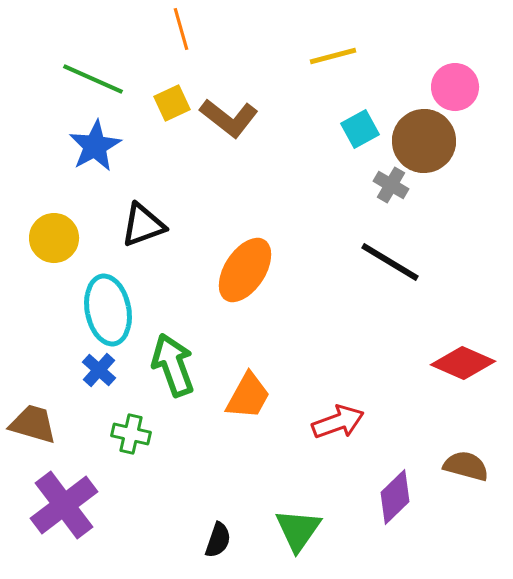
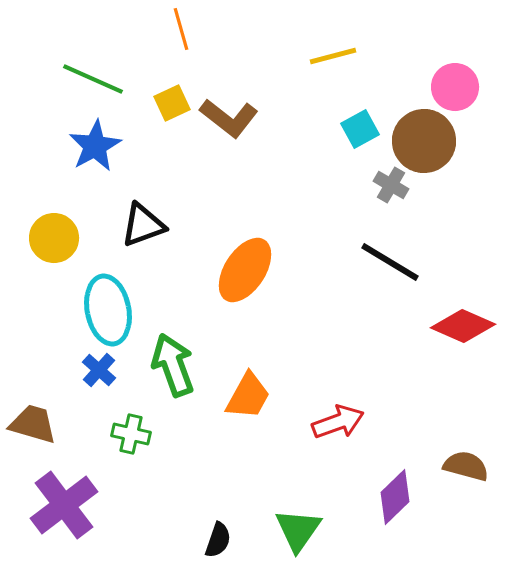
red diamond: moved 37 px up
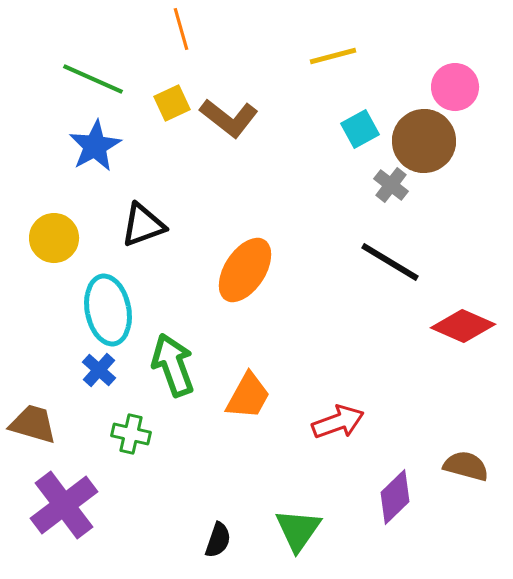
gray cross: rotated 8 degrees clockwise
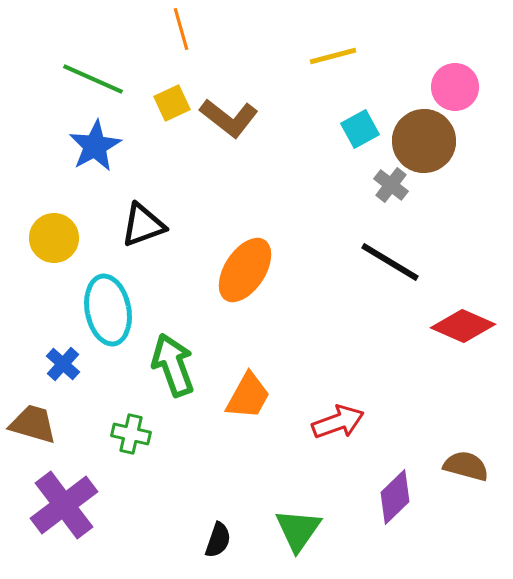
blue cross: moved 36 px left, 6 px up
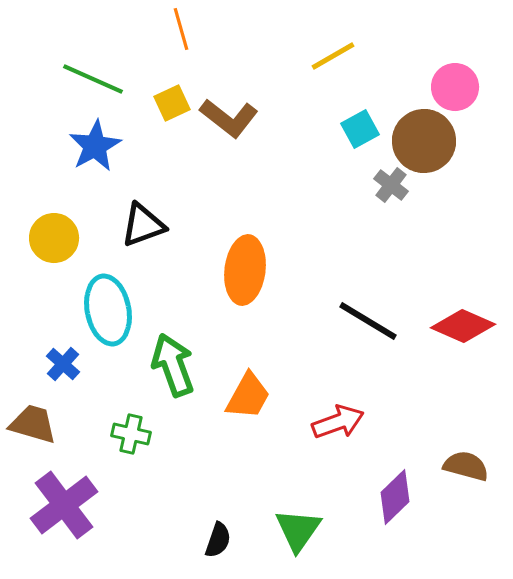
yellow line: rotated 15 degrees counterclockwise
black line: moved 22 px left, 59 px down
orange ellipse: rotated 26 degrees counterclockwise
